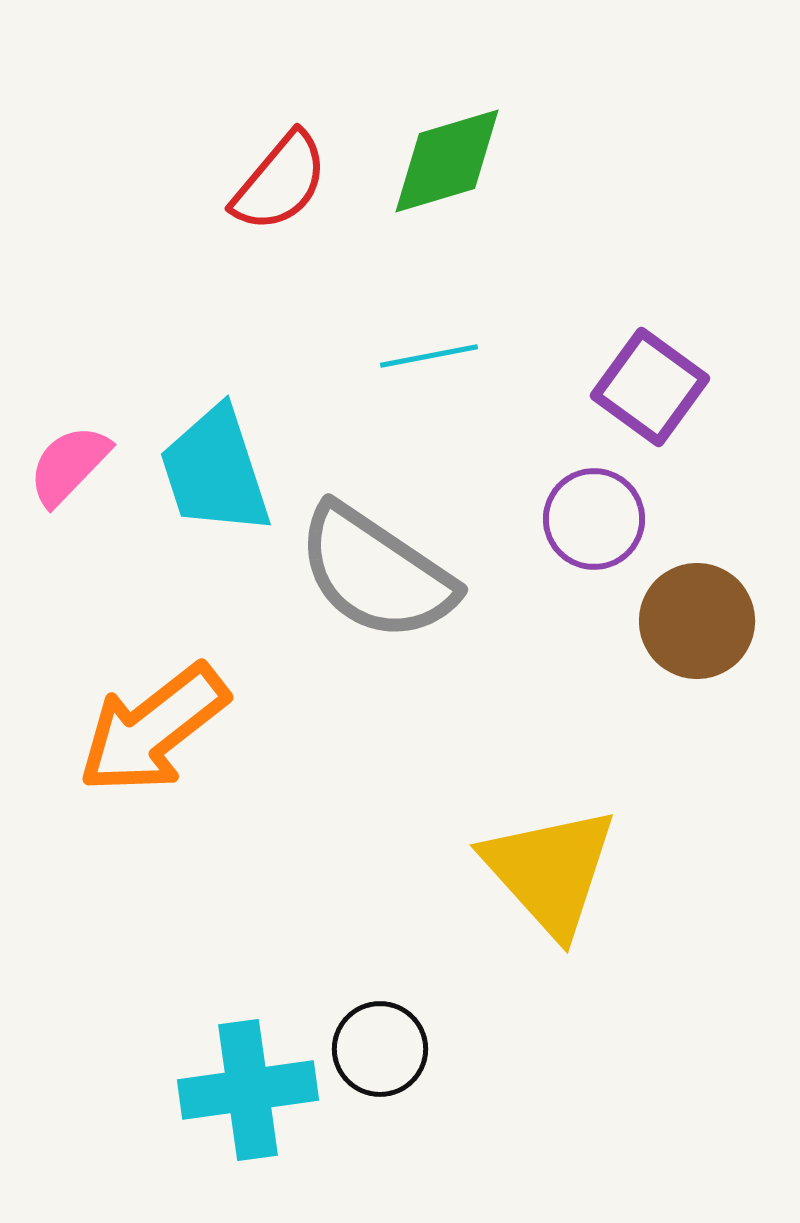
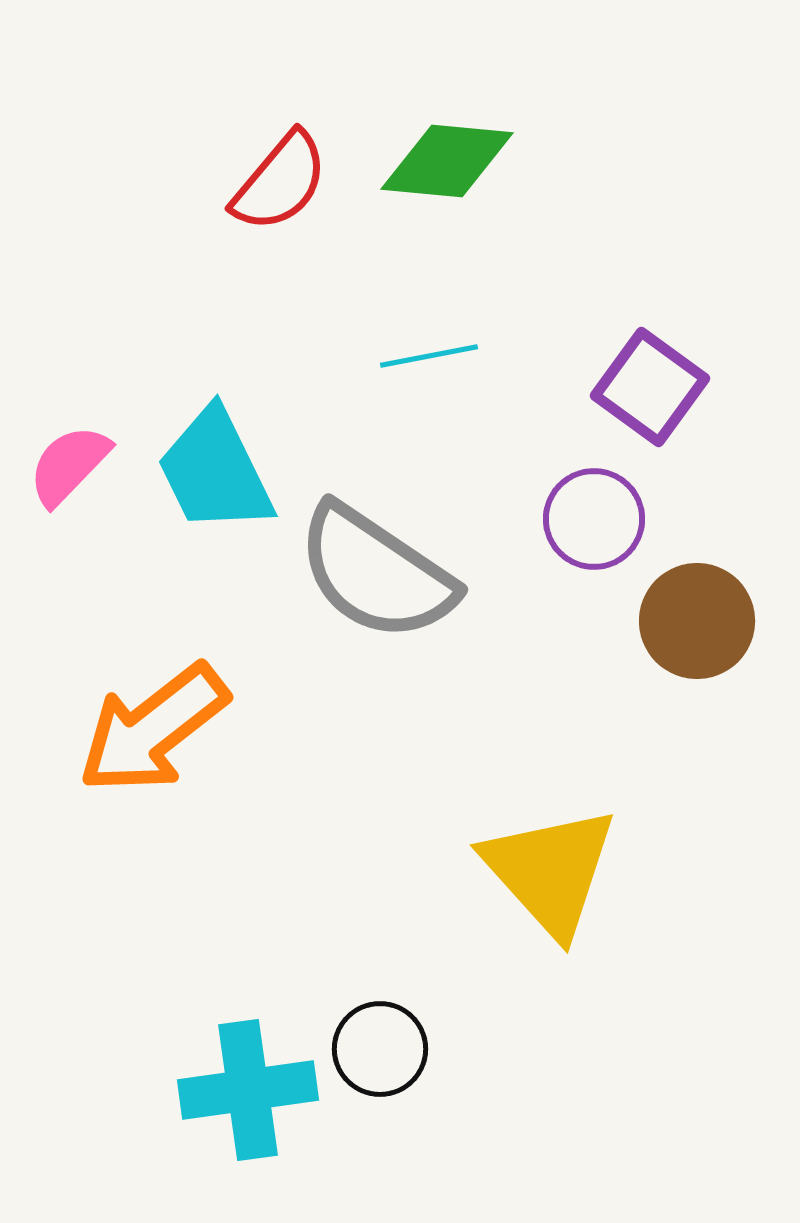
green diamond: rotated 22 degrees clockwise
cyan trapezoid: rotated 8 degrees counterclockwise
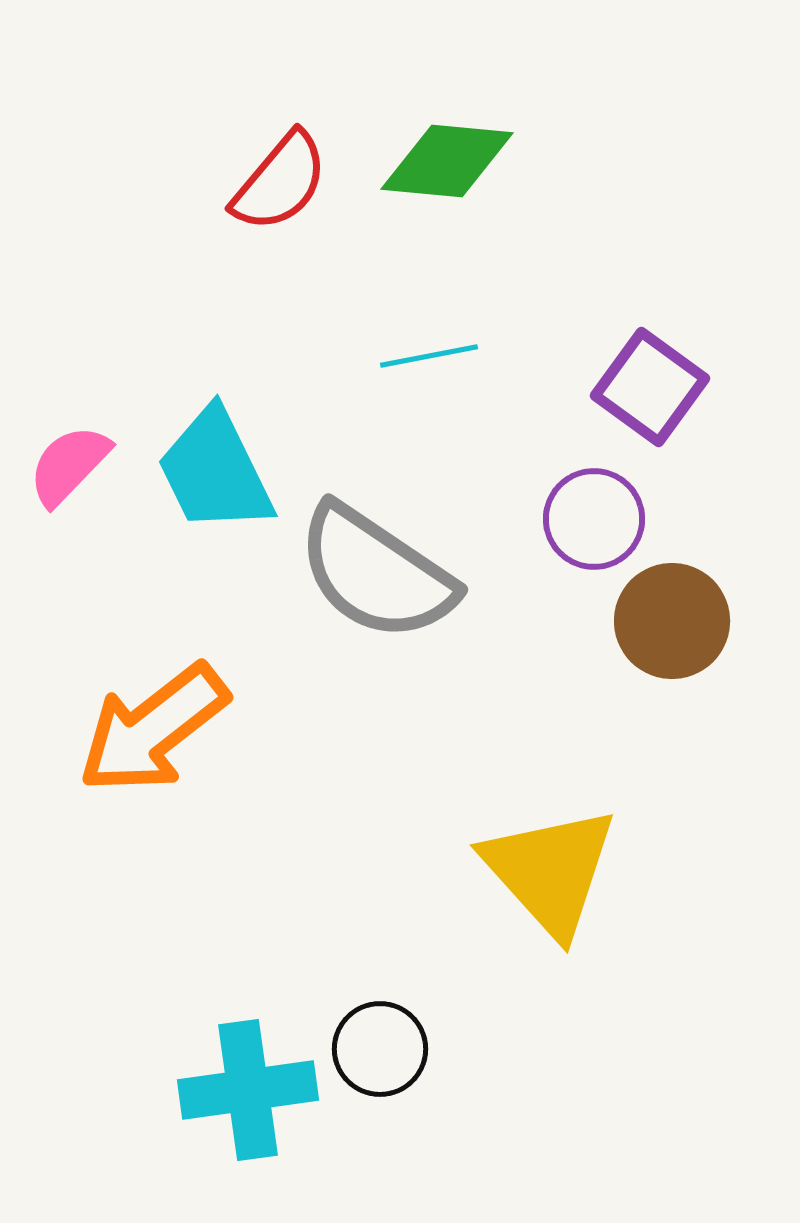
brown circle: moved 25 px left
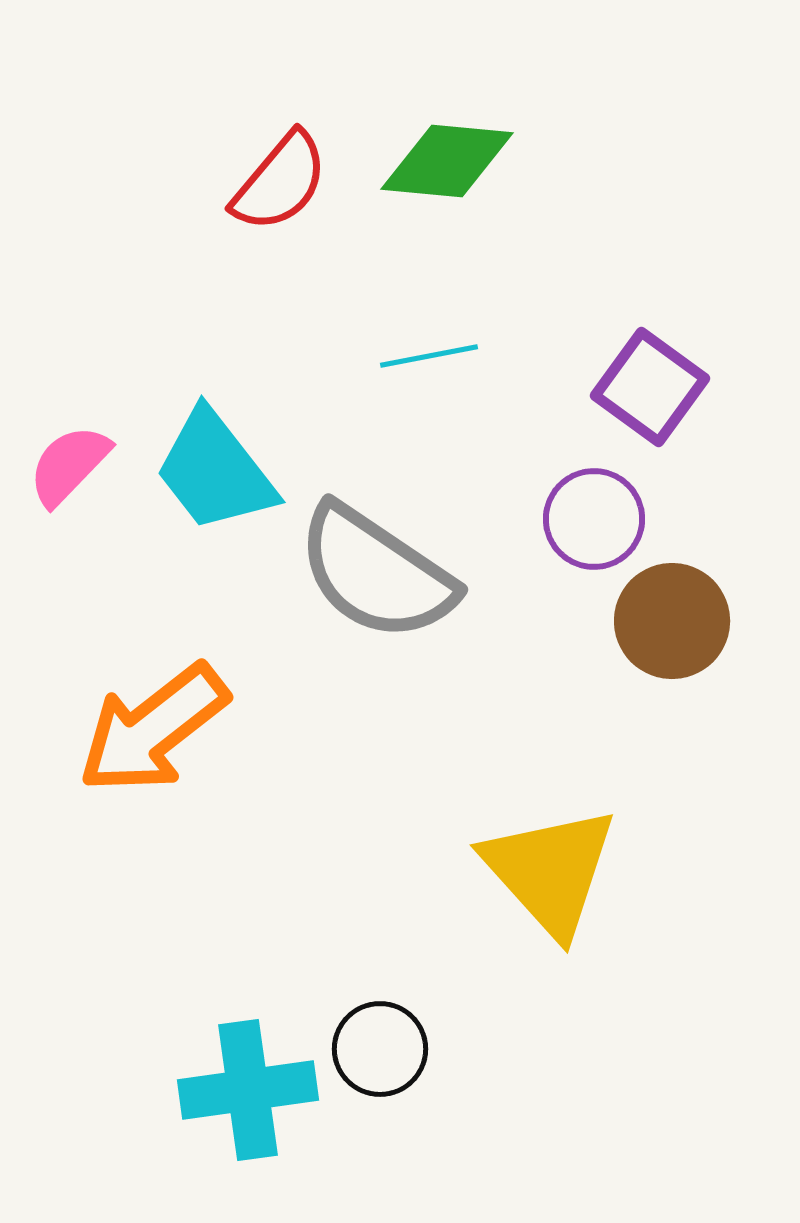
cyan trapezoid: rotated 12 degrees counterclockwise
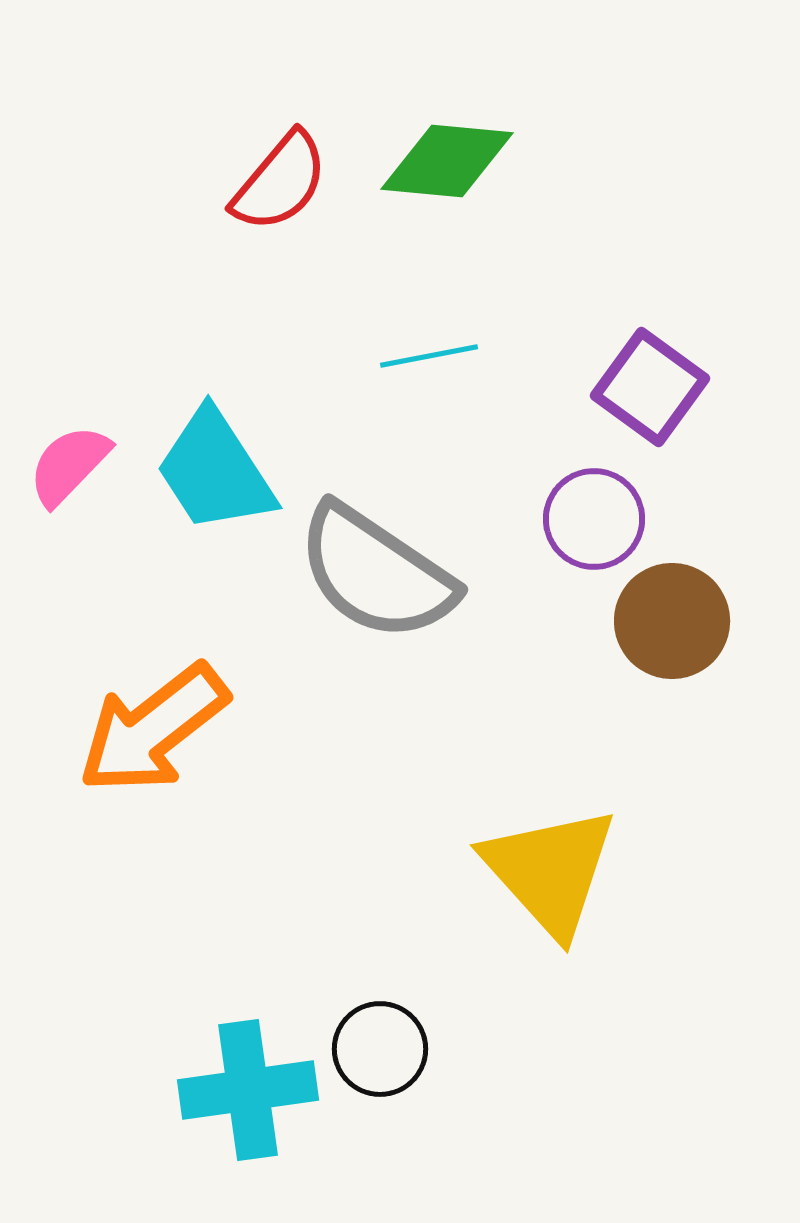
cyan trapezoid: rotated 5 degrees clockwise
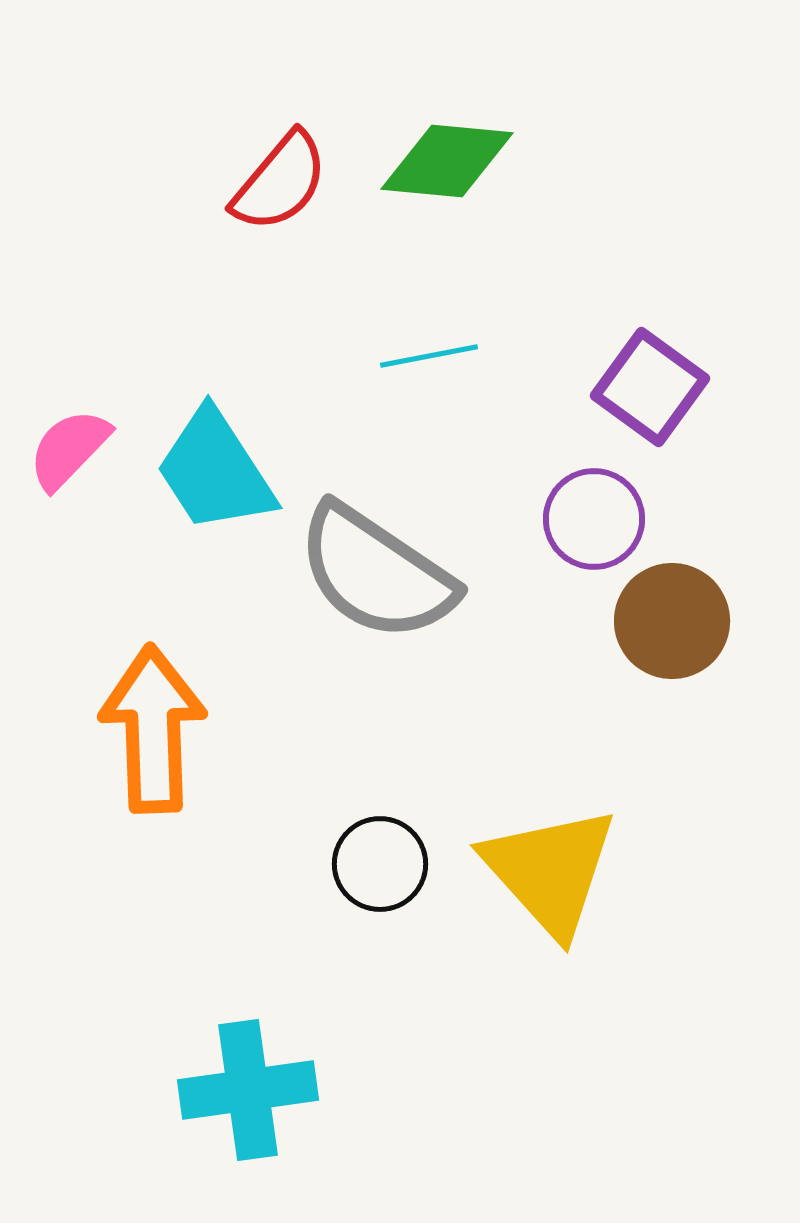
pink semicircle: moved 16 px up
orange arrow: rotated 126 degrees clockwise
black circle: moved 185 px up
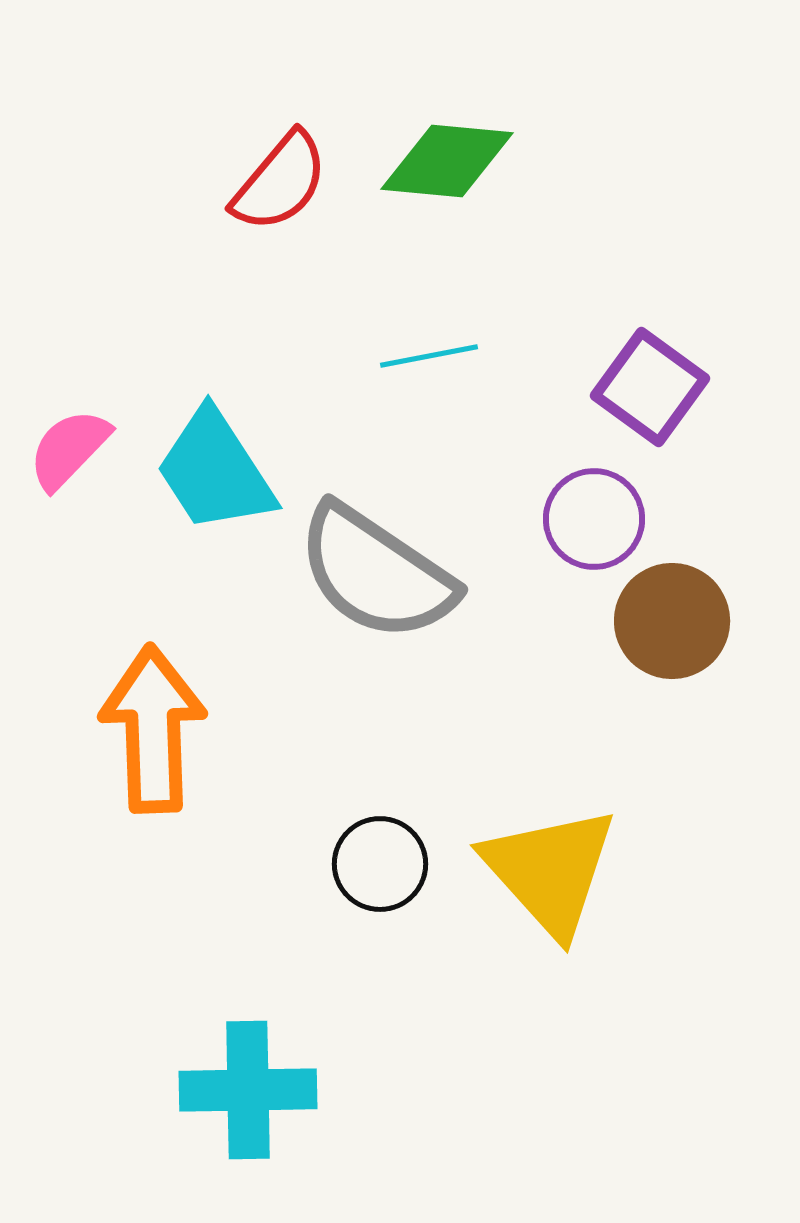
cyan cross: rotated 7 degrees clockwise
